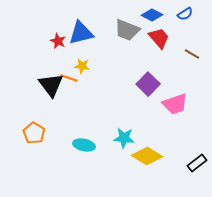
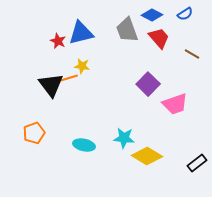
gray trapezoid: rotated 48 degrees clockwise
orange line: rotated 36 degrees counterclockwise
orange pentagon: rotated 20 degrees clockwise
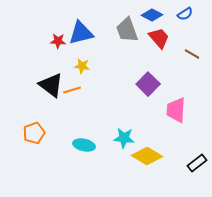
red star: rotated 21 degrees counterclockwise
orange line: moved 3 px right, 12 px down
black triangle: rotated 16 degrees counterclockwise
pink trapezoid: moved 1 px right, 6 px down; rotated 112 degrees clockwise
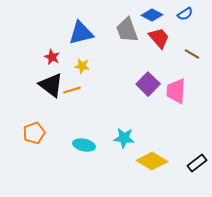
red star: moved 6 px left, 16 px down; rotated 21 degrees clockwise
pink trapezoid: moved 19 px up
yellow diamond: moved 5 px right, 5 px down
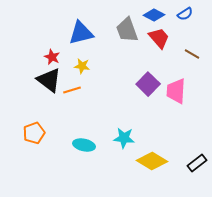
blue diamond: moved 2 px right
black triangle: moved 2 px left, 5 px up
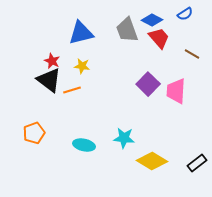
blue diamond: moved 2 px left, 5 px down
red star: moved 4 px down
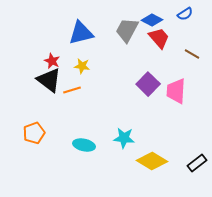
gray trapezoid: rotated 48 degrees clockwise
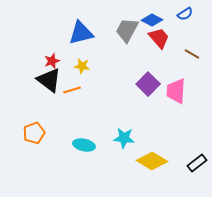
red star: rotated 28 degrees clockwise
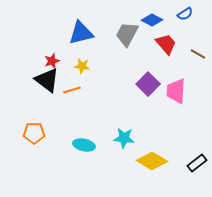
gray trapezoid: moved 4 px down
red trapezoid: moved 7 px right, 6 px down
brown line: moved 6 px right
black triangle: moved 2 px left
orange pentagon: rotated 20 degrees clockwise
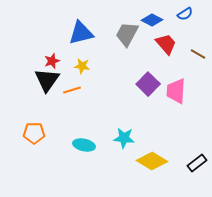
black triangle: rotated 28 degrees clockwise
